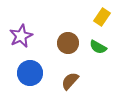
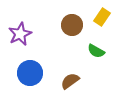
purple star: moved 1 px left, 2 px up
brown circle: moved 4 px right, 18 px up
green semicircle: moved 2 px left, 4 px down
brown semicircle: rotated 12 degrees clockwise
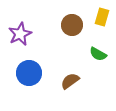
yellow rectangle: rotated 18 degrees counterclockwise
green semicircle: moved 2 px right, 3 px down
blue circle: moved 1 px left
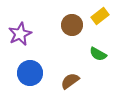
yellow rectangle: moved 2 px left, 1 px up; rotated 36 degrees clockwise
blue circle: moved 1 px right
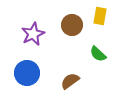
yellow rectangle: rotated 42 degrees counterclockwise
purple star: moved 13 px right
green semicircle: rotated 12 degrees clockwise
blue circle: moved 3 px left
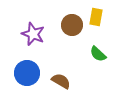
yellow rectangle: moved 4 px left, 1 px down
purple star: rotated 25 degrees counterclockwise
brown semicircle: moved 9 px left; rotated 66 degrees clockwise
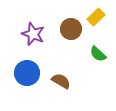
yellow rectangle: rotated 36 degrees clockwise
brown circle: moved 1 px left, 4 px down
